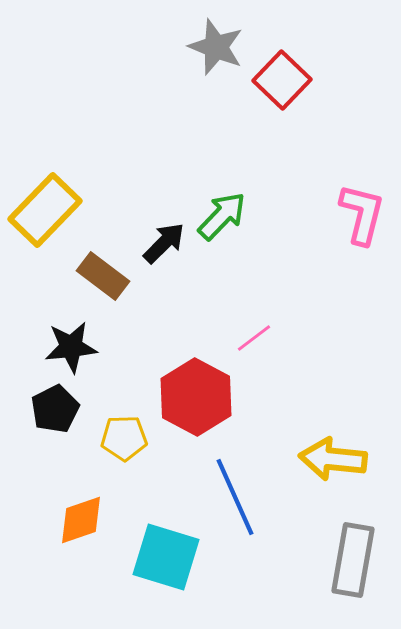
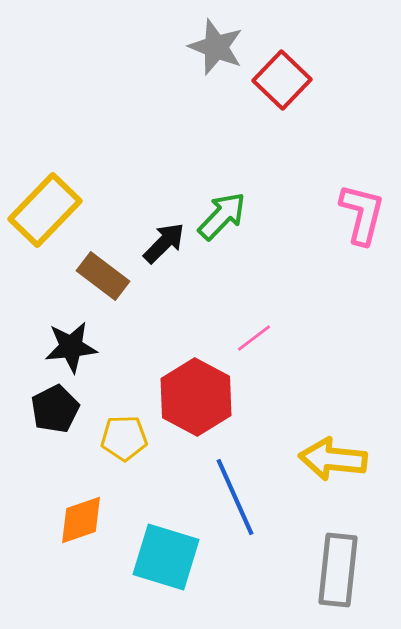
gray rectangle: moved 15 px left, 10 px down; rotated 4 degrees counterclockwise
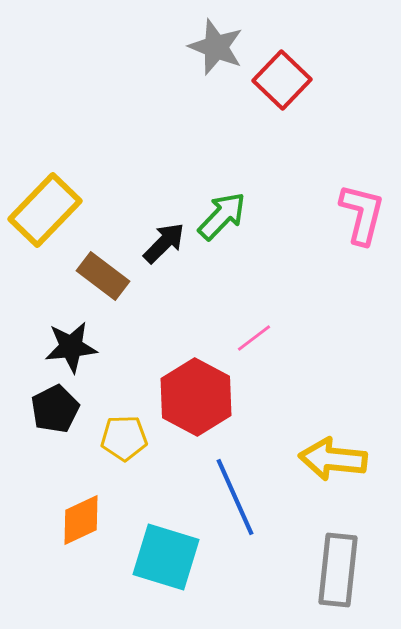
orange diamond: rotated 6 degrees counterclockwise
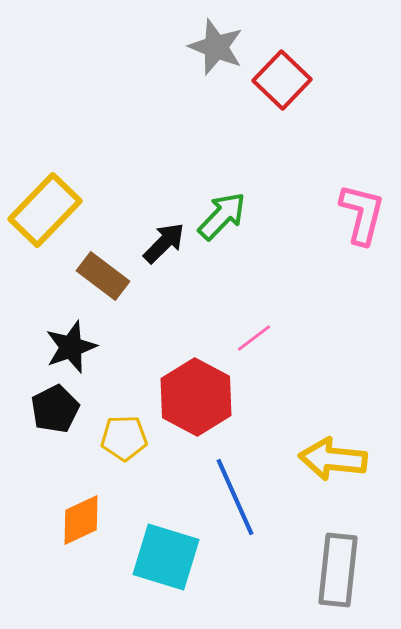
black star: rotated 14 degrees counterclockwise
